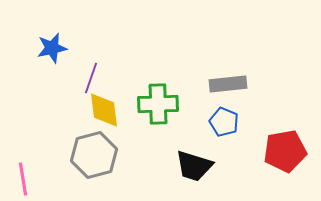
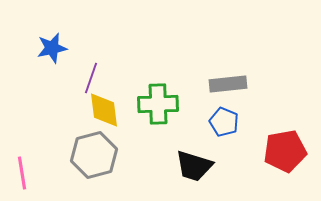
pink line: moved 1 px left, 6 px up
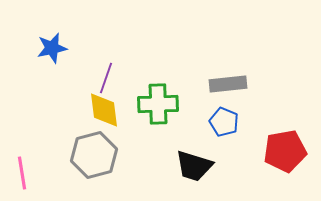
purple line: moved 15 px right
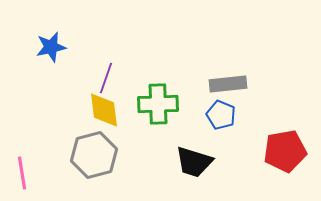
blue star: moved 1 px left, 1 px up
blue pentagon: moved 3 px left, 7 px up
black trapezoid: moved 4 px up
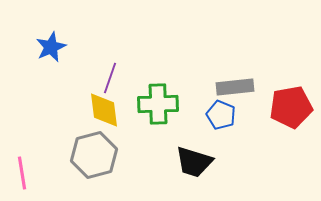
blue star: rotated 12 degrees counterclockwise
purple line: moved 4 px right
gray rectangle: moved 7 px right, 3 px down
red pentagon: moved 6 px right, 44 px up
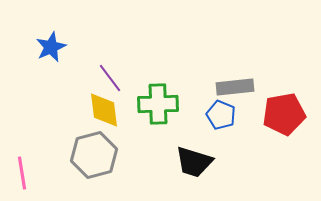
purple line: rotated 56 degrees counterclockwise
red pentagon: moved 7 px left, 7 px down
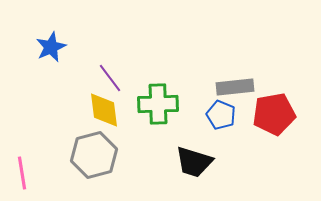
red pentagon: moved 10 px left
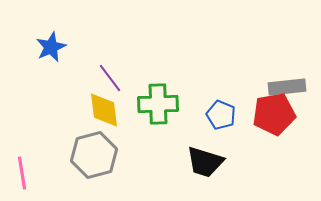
gray rectangle: moved 52 px right
black trapezoid: moved 11 px right
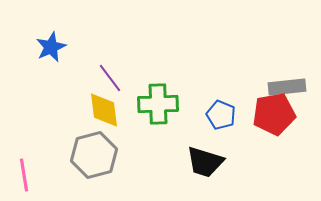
pink line: moved 2 px right, 2 px down
